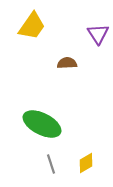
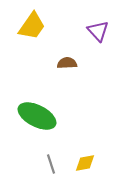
purple triangle: moved 3 px up; rotated 10 degrees counterclockwise
green ellipse: moved 5 px left, 8 px up
yellow diamond: moved 1 px left; rotated 20 degrees clockwise
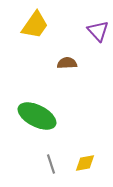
yellow trapezoid: moved 3 px right, 1 px up
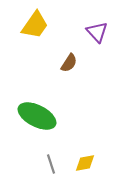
purple triangle: moved 1 px left, 1 px down
brown semicircle: moved 2 px right; rotated 126 degrees clockwise
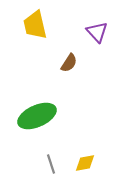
yellow trapezoid: rotated 132 degrees clockwise
green ellipse: rotated 51 degrees counterclockwise
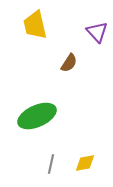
gray line: rotated 30 degrees clockwise
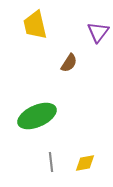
purple triangle: moved 1 px right; rotated 20 degrees clockwise
gray line: moved 2 px up; rotated 18 degrees counterclockwise
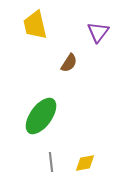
green ellipse: moved 4 px right; rotated 30 degrees counterclockwise
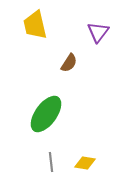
green ellipse: moved 5 px right, 2 px up
yellow diamond: rotated 20 degrees clockwise
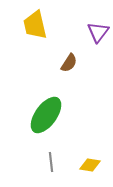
green ellipse: moved 1 px down
yellow diamond: moved 5 px right, 2 px down
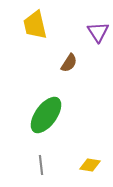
purple triangle: rotated 10 degrees counterclockwise
gray line: moved 10 px left, 3 px down
